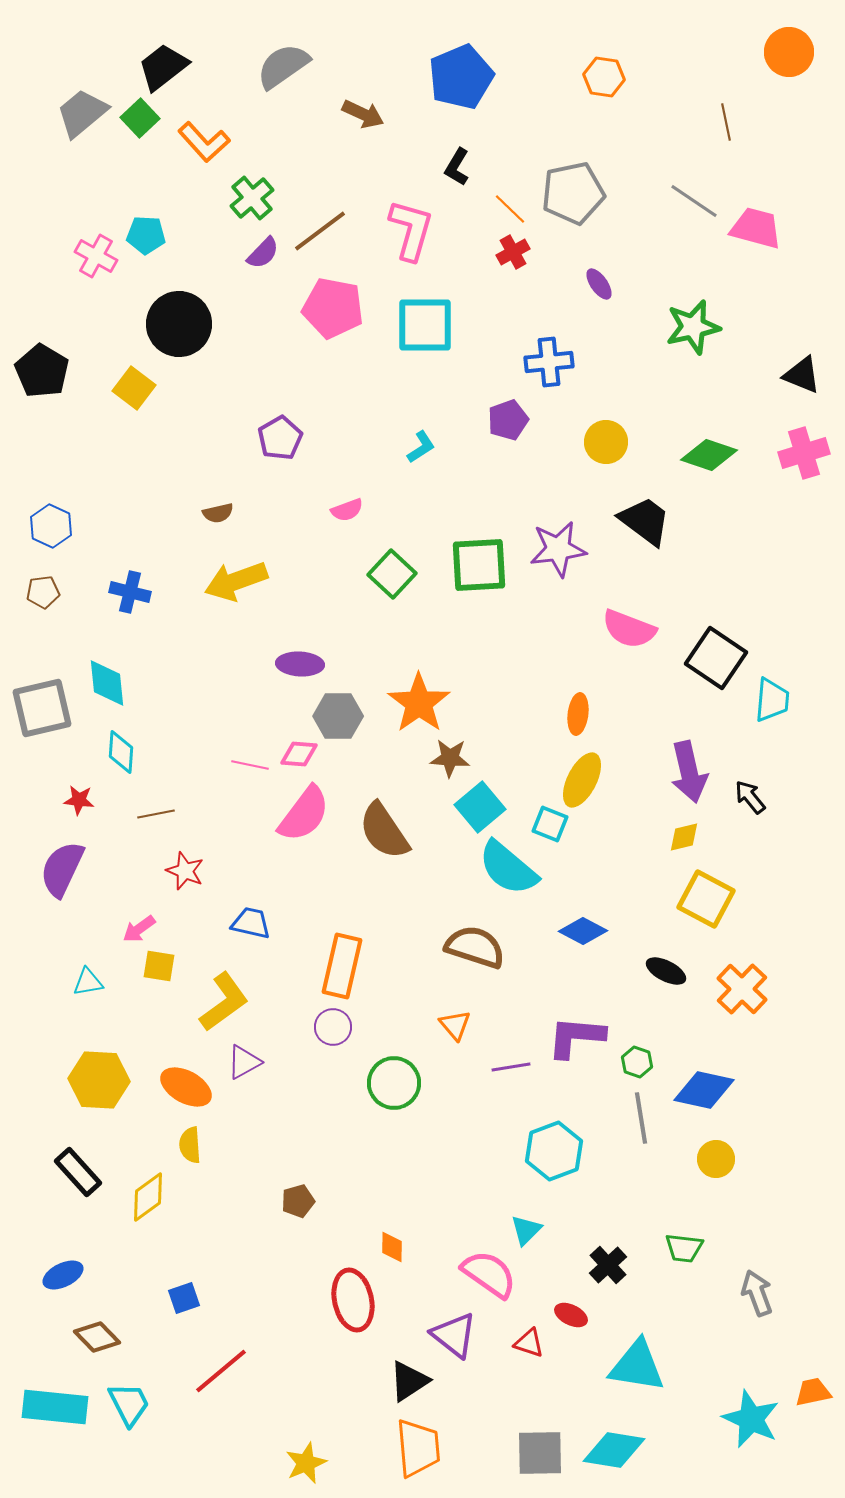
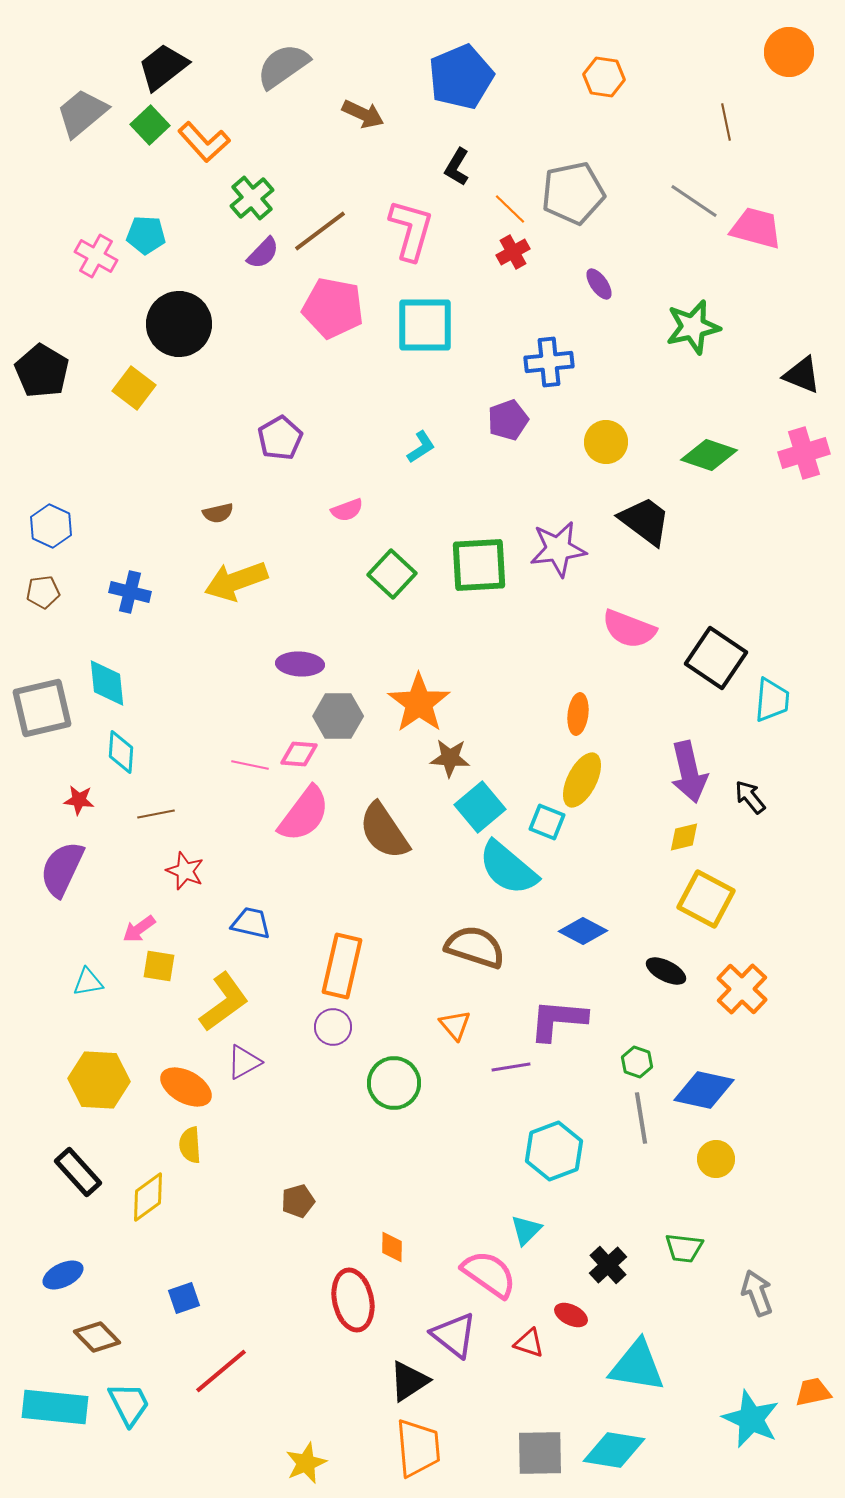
green square at (140, 118): moved 10 px right, 7 px down
cyan square at (550, 824): moved 3 px left, 2 px up
purple L-shape at (576, 1037): moved 18 px left, 17 px up
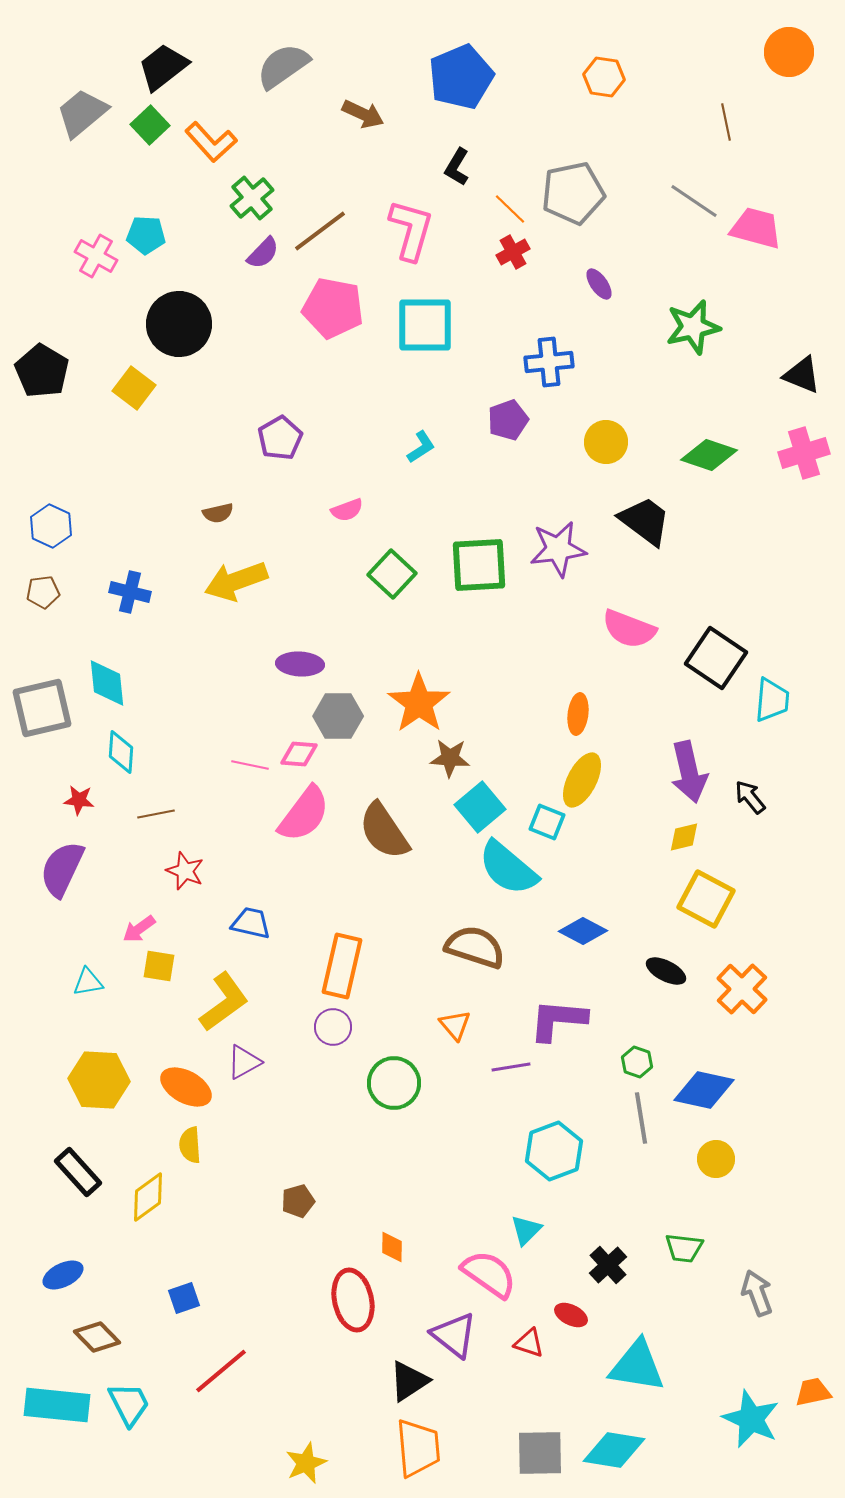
orange L-shape at (204, 142): moved 7 px right
cyan rectangle at (55, 1407): moved 2 px right, 2 px up
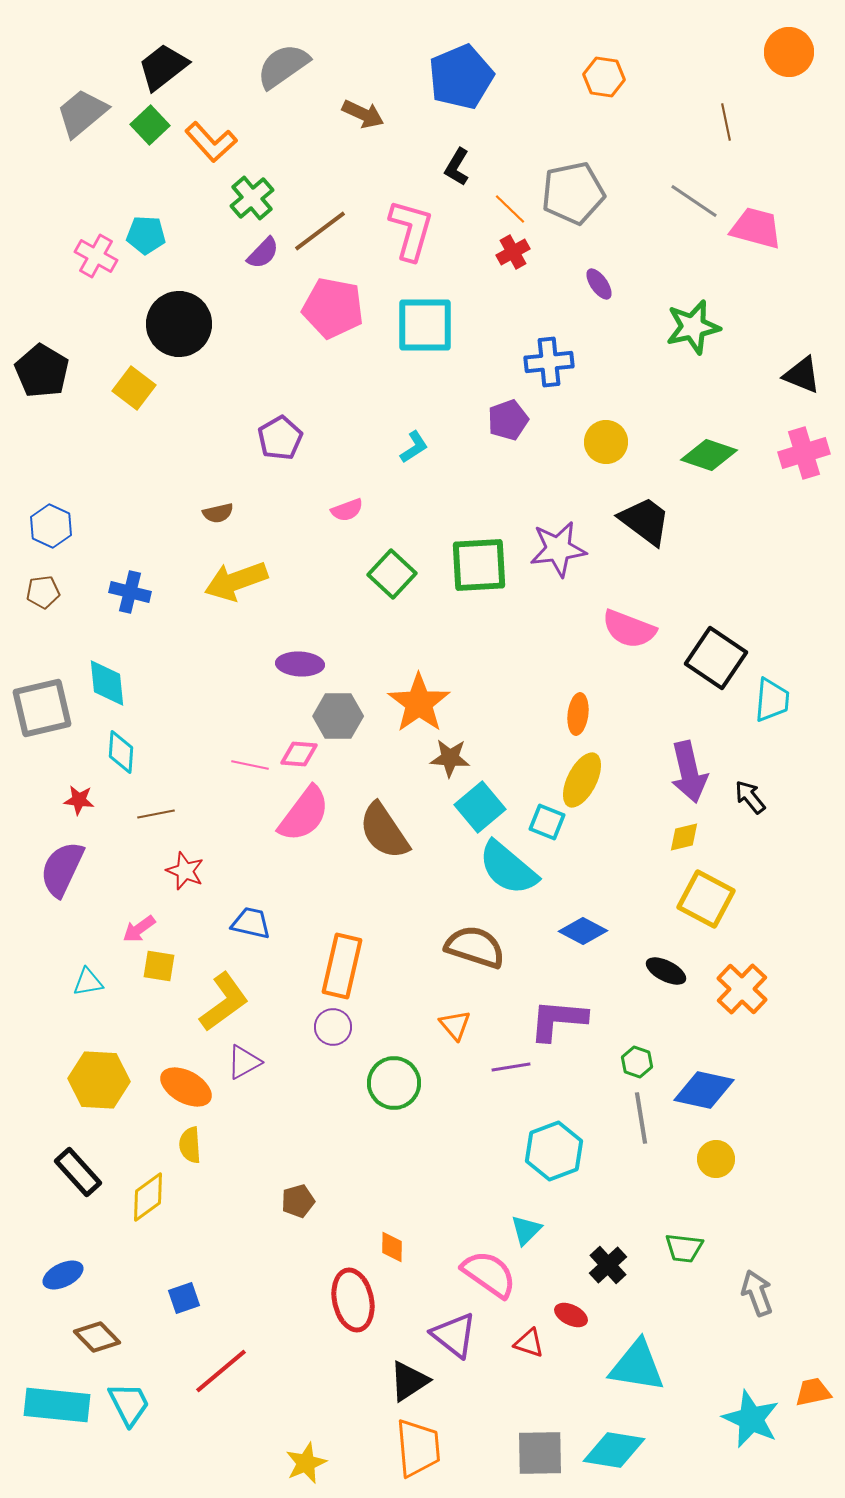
cyan L-shape at (421, 447): moved 7 px left
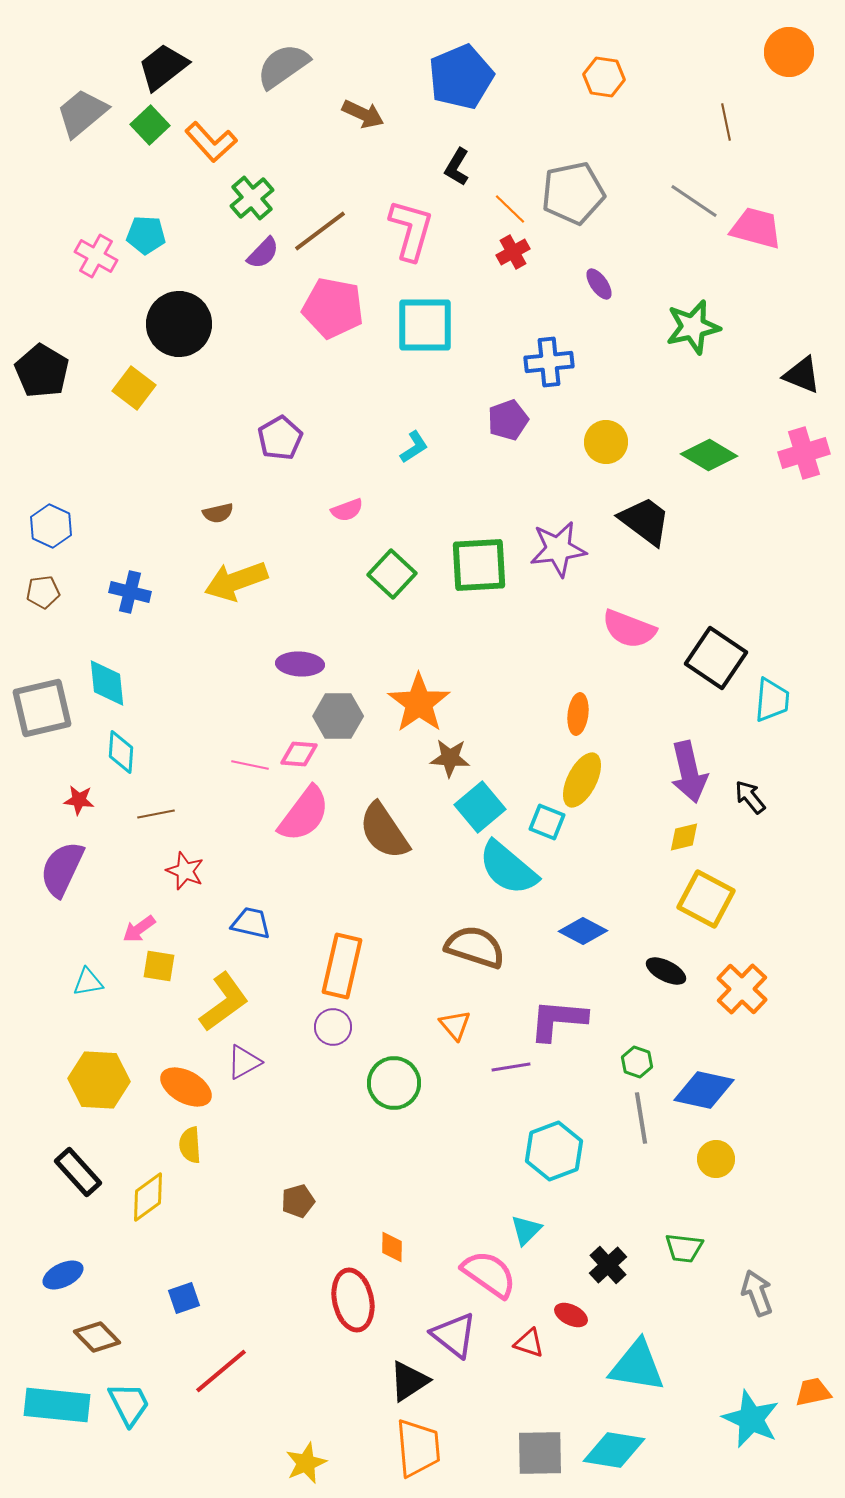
green diamond at (709, 455): rotated 12 degrees clockwise
